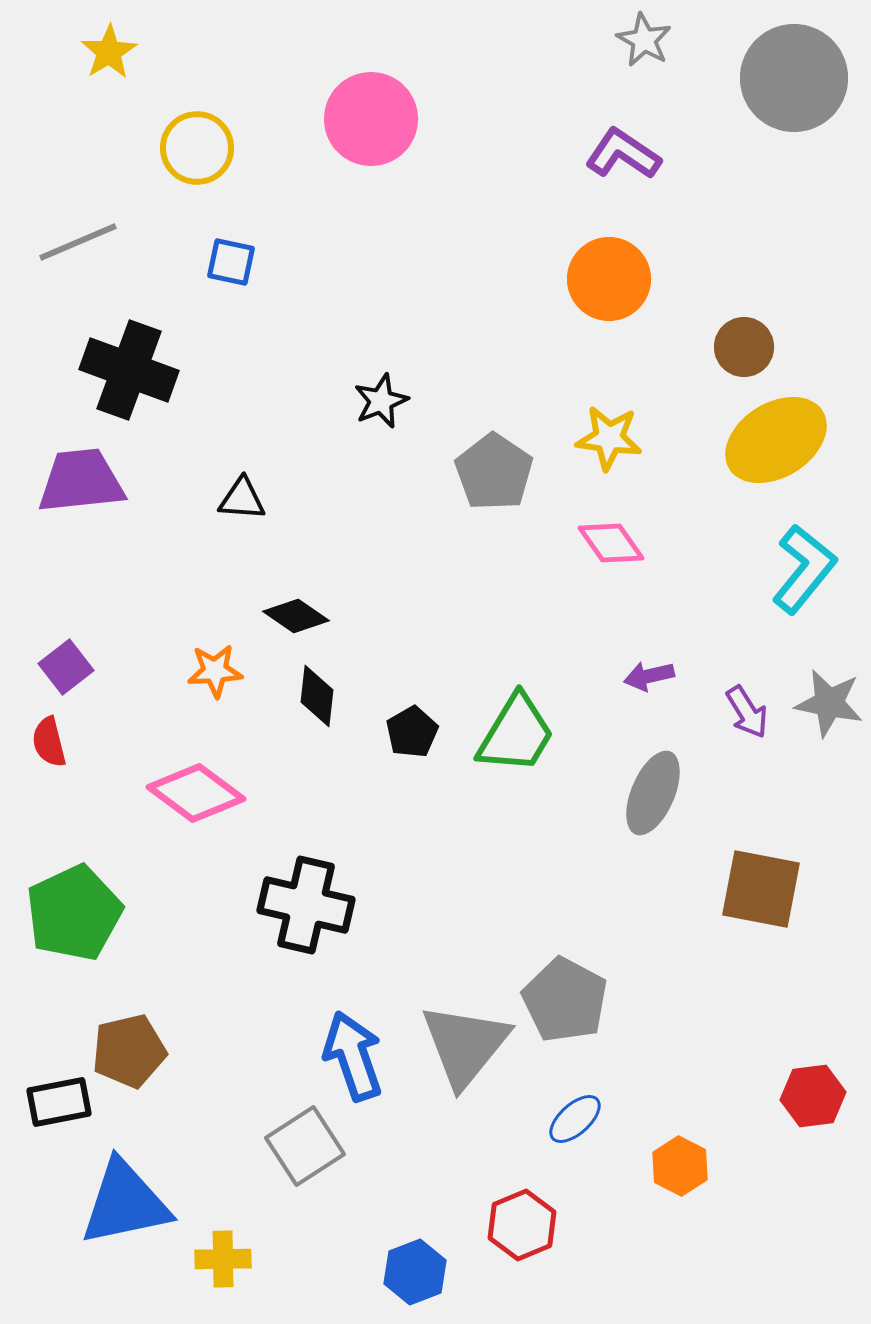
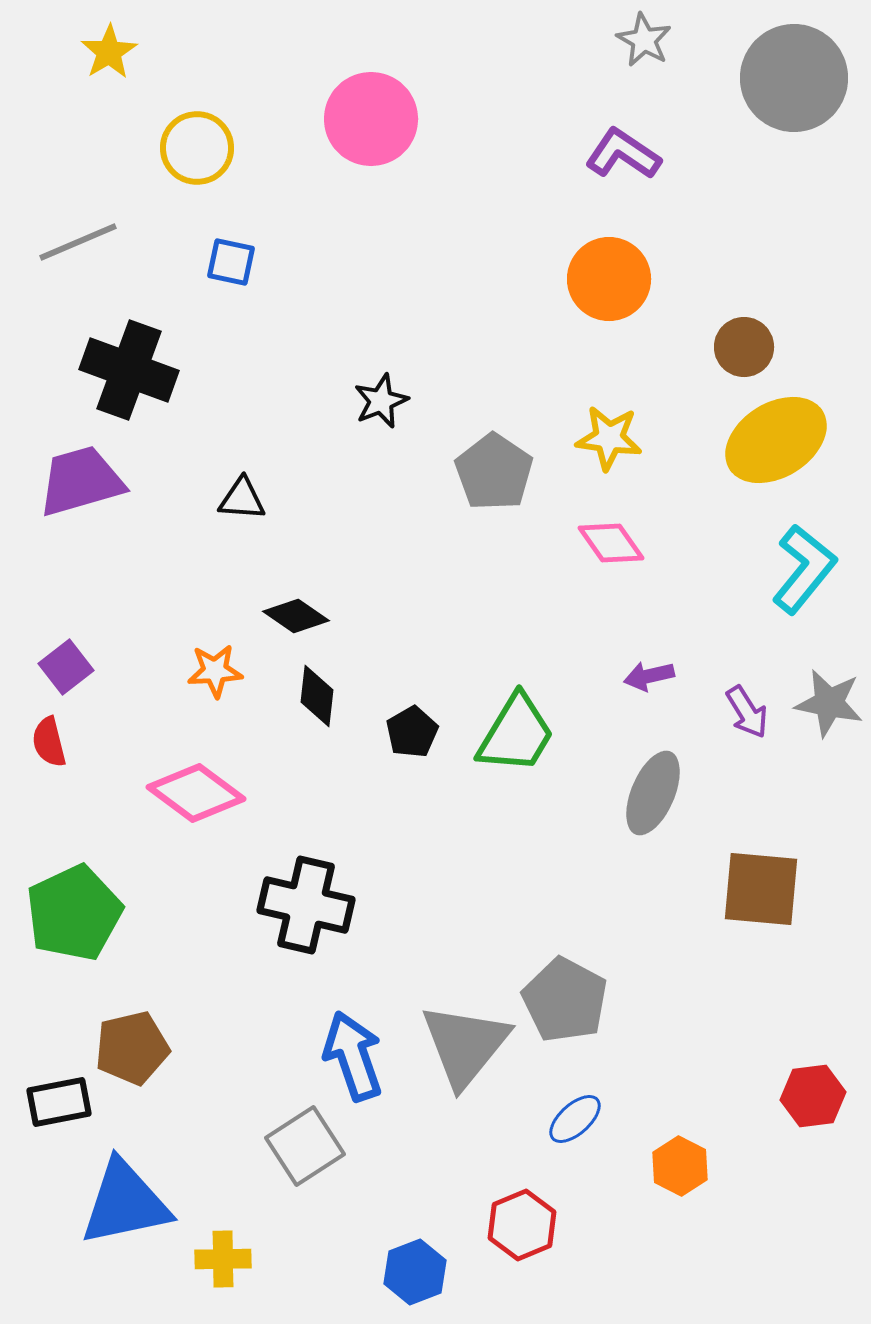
purple trapezoid at (81, 481): rotated 10 degrees counterclockwise
brown square at (761, 889): rotated 6 degrees counterclockwise
brown pentagon at (129, 1051): moved 3 px right, 3 px up
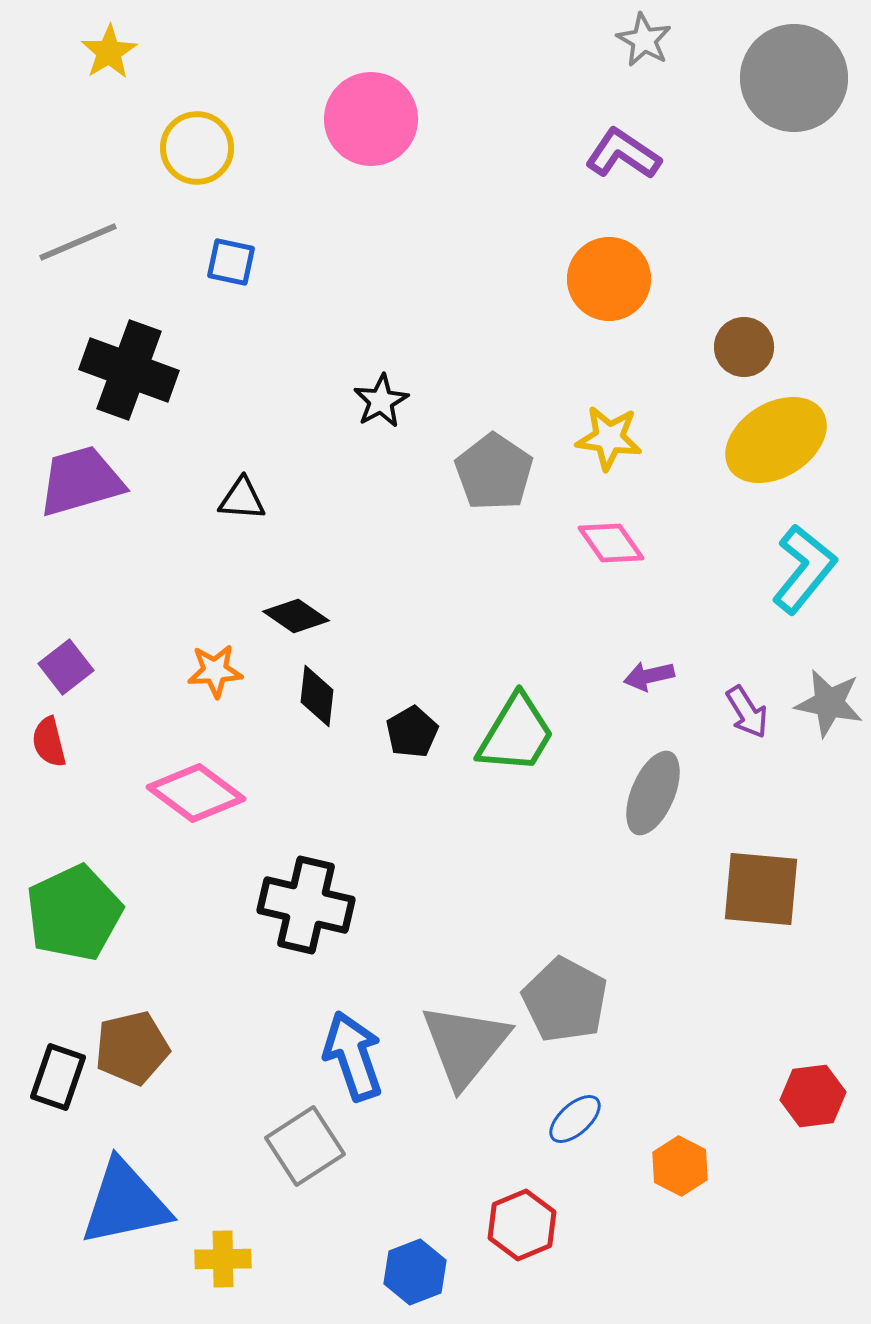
black star at (381, 401): rotated 6 degrees counterclockwise
black rectangle at (59, 1102): moved 1 px left, 25 px up; rotated 60 degrees counterclockwise
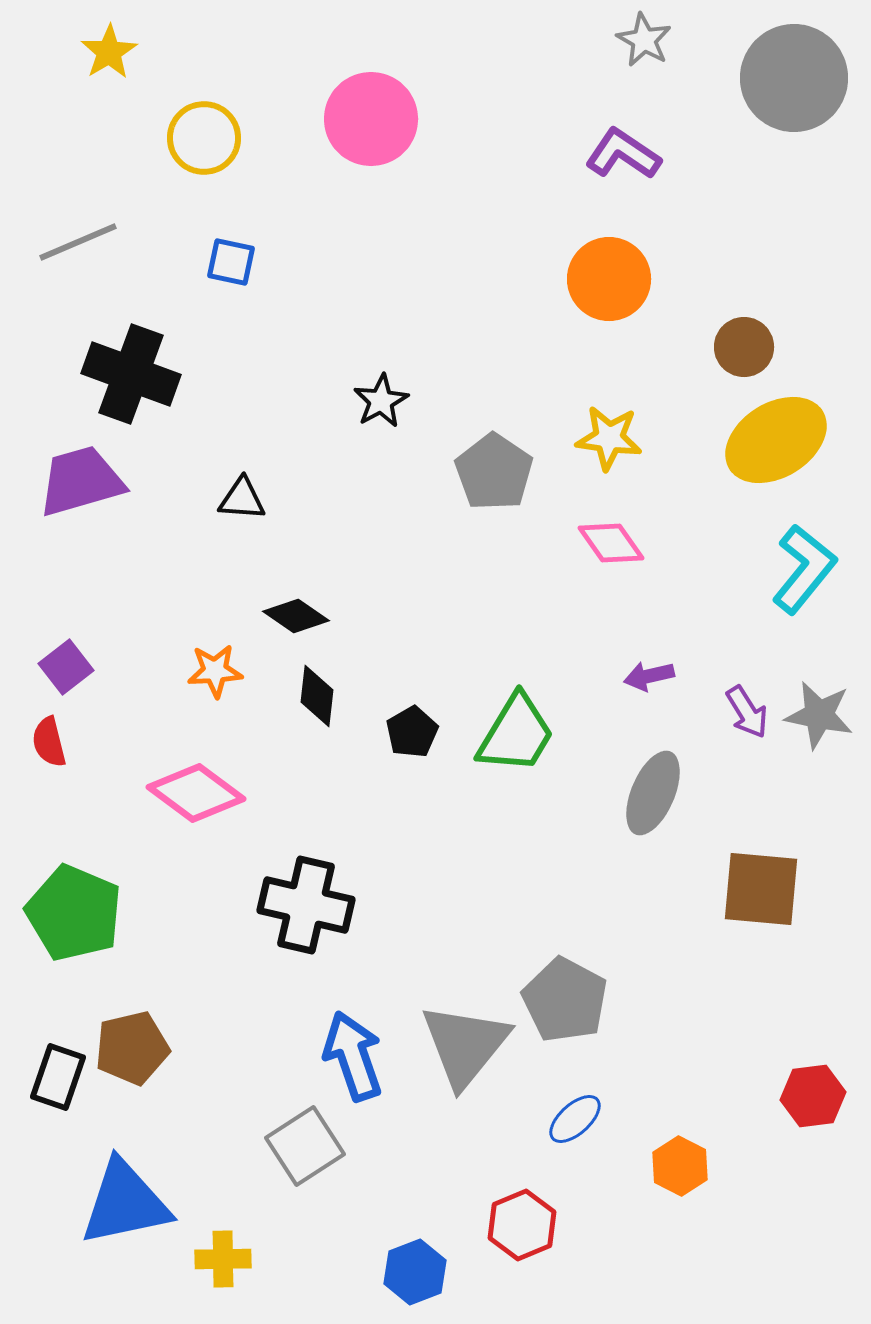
yellow circle at (197, 148): moved 7 px right, 10 px up
black cross at (129, 370): moved 2 px right, 4 px down
gray star at (829, 703): moved 10 px left, 12 px down
green pentagon at (74, 913): rotated 24 degrees counterclockwise
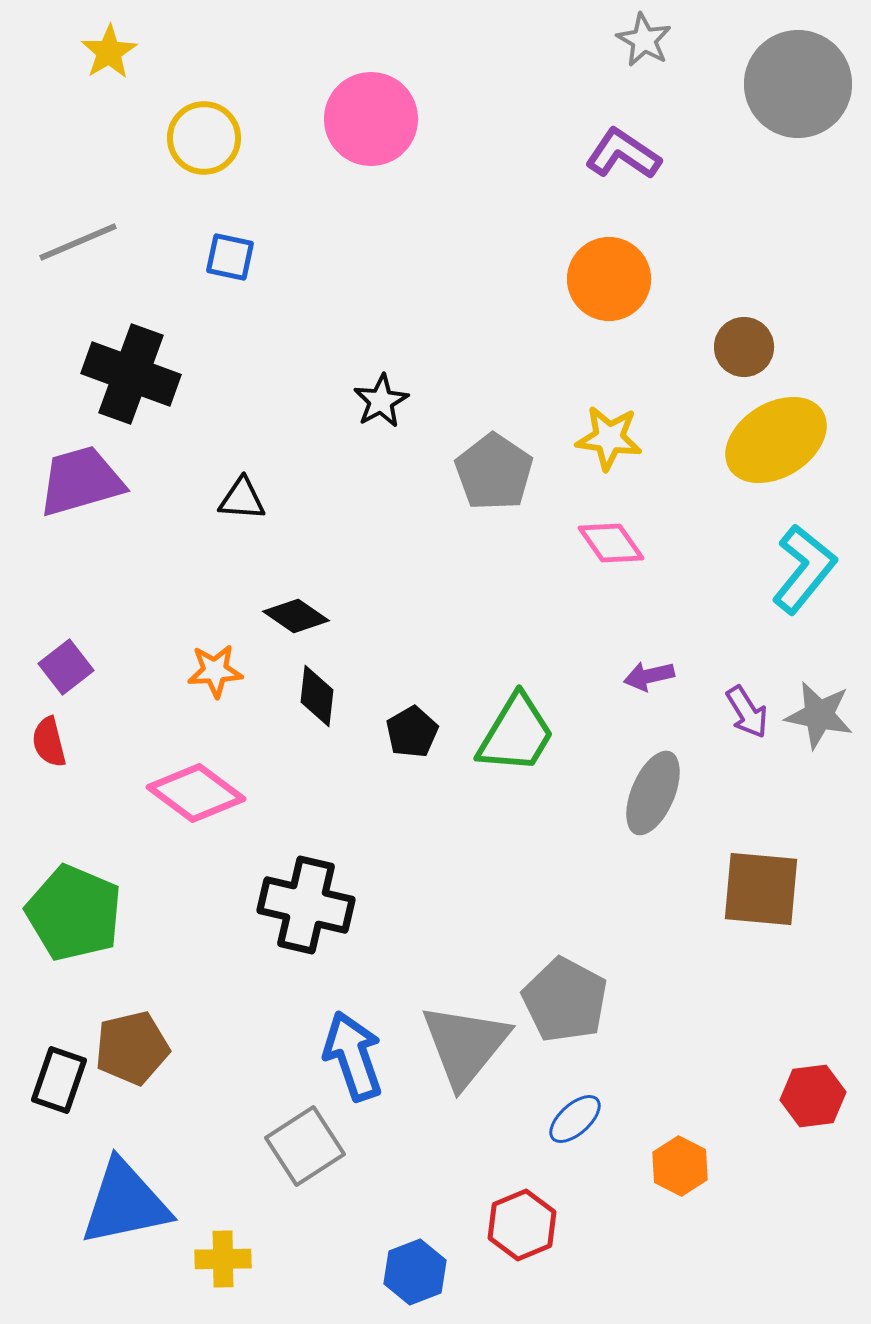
gray circle at (794, 78): moved 4 px right, 6 px down
blue square at (231, 262): moved 1 px left, 5 px up
black rectangle at (58, 1077): moved 1 px right, 3 px down
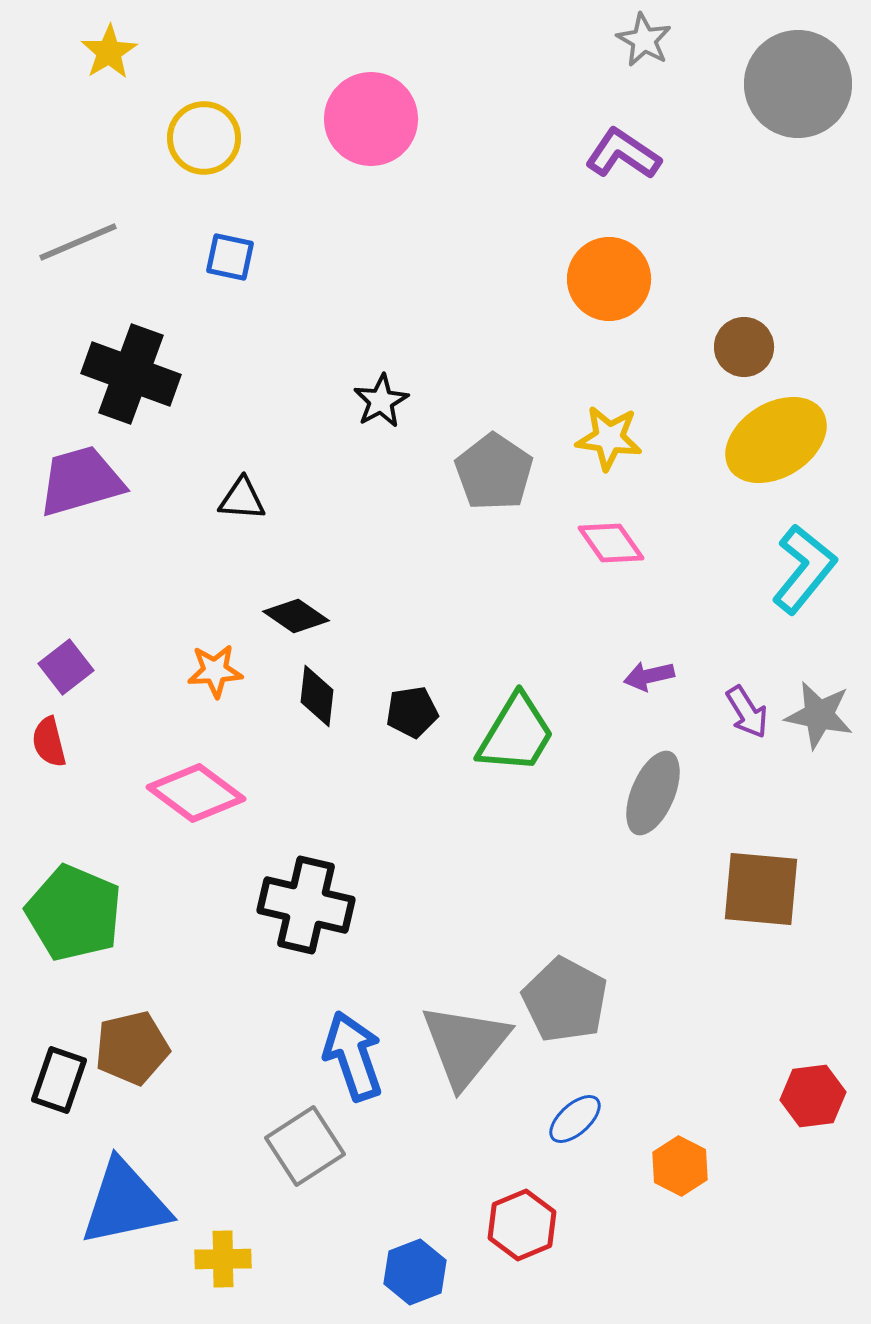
black pentagon at (412, 732): moved 20 px up; rotated 21 degrees clockwise
